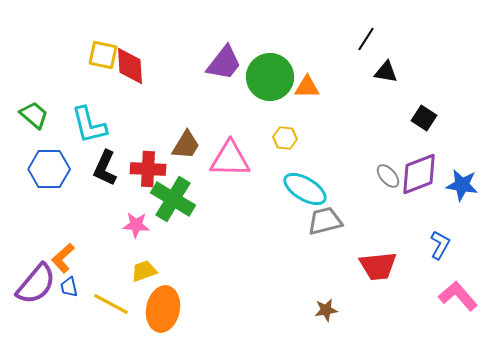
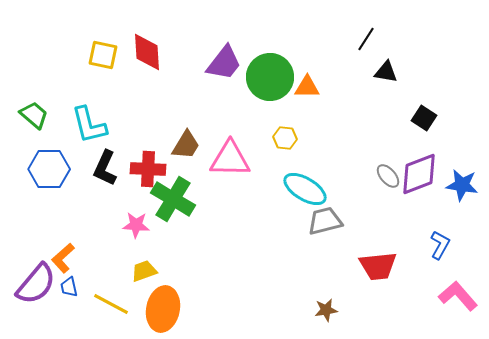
red diamond: moved 17 px right, 14 px up
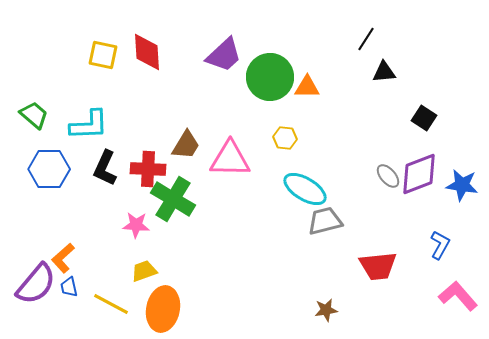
purple trapezoid: moved 8 px up; rotated 9 degrees clockwise
black triangle: moved 2 px left; rotated 15 degrees counterclockwise
cyan L-shape: rotated 78 degrees counterclockwise
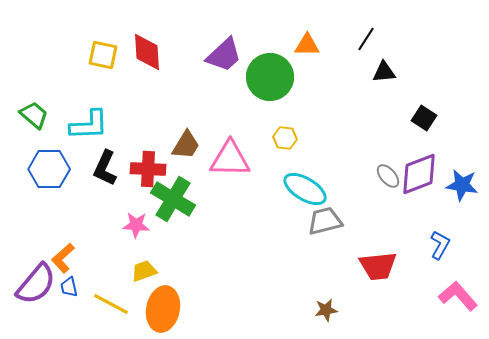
orange triangle: moved 42 px up
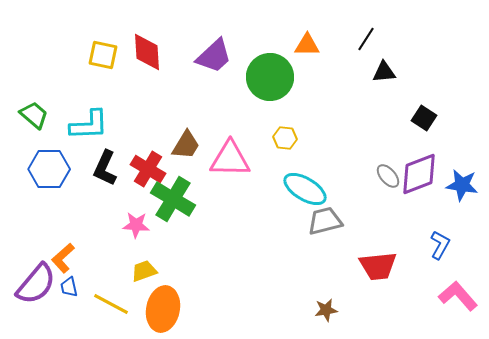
purple trapezoid: moved 10 px left, 1 px down
red cross: rotated 28 degrees clockwise
